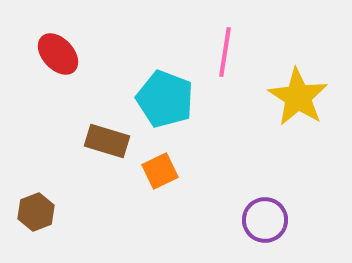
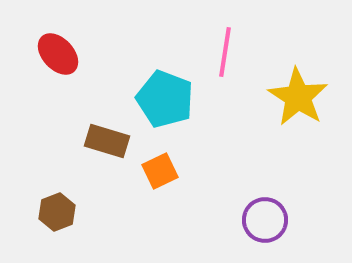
brown hexagon: moved 21 px right
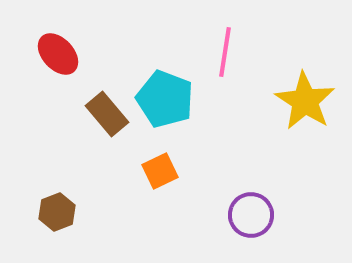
yellow star: moved 7 px right, 4 px down
brown rectangle: moved 27 px up; rotated 33 degrees clockwise
purple circle: moved 14 px left, 5 px up
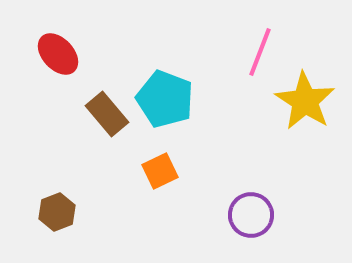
pink line: moved 35 px right; rotated 12 degrees clockwise
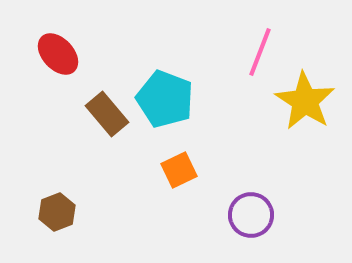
orange square: moved 19 px right, 1 px up
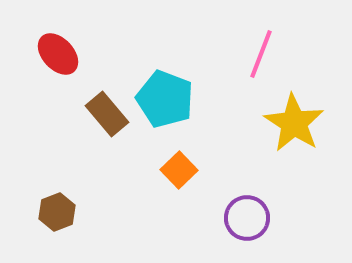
pink line: moved 1 px right, 2 px down
yellow star: moved 11 px left, 22 px down
orange square: rotated 18 degrees counterclockwise
purple circle: moved 4 px left, 3 px down
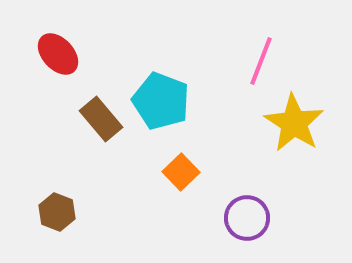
pink line: moved 7 px down
cyan pentagon: moved 4 px left, 2 px down
brown rectangle: moved 6 px left, 5 px down
orange square: moved 2 px right, 2 px down
brown hexagon: rotated 18 degrees counterclockwise
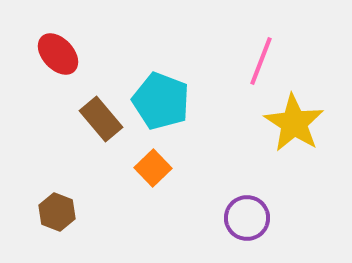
orange square: moved 28 px left, 4 px up
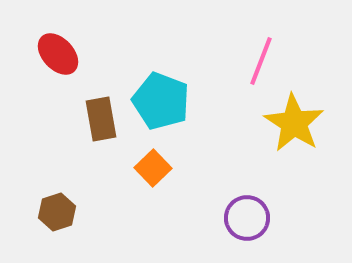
brown rectangle: rotated 30 degrees clockwise
brown hexagon: rotated 21 degrees clockwise
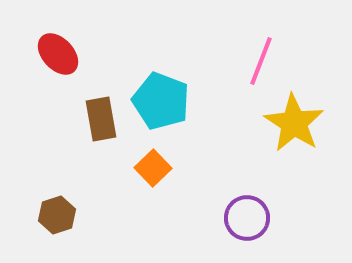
brown hexagon: moved 3 px down
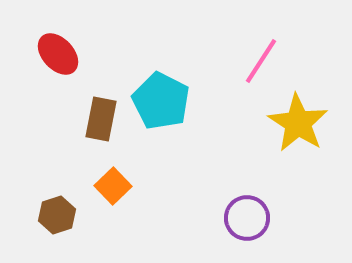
pink line: rotated 12 degrees clockwise
cyan pentagon: rotated 6 degrees clockwise
brown rectangle: rotated 21 degrees clockwise
yellow star: moved 4 px right
orange square: moved 40 px left, 18 px down
